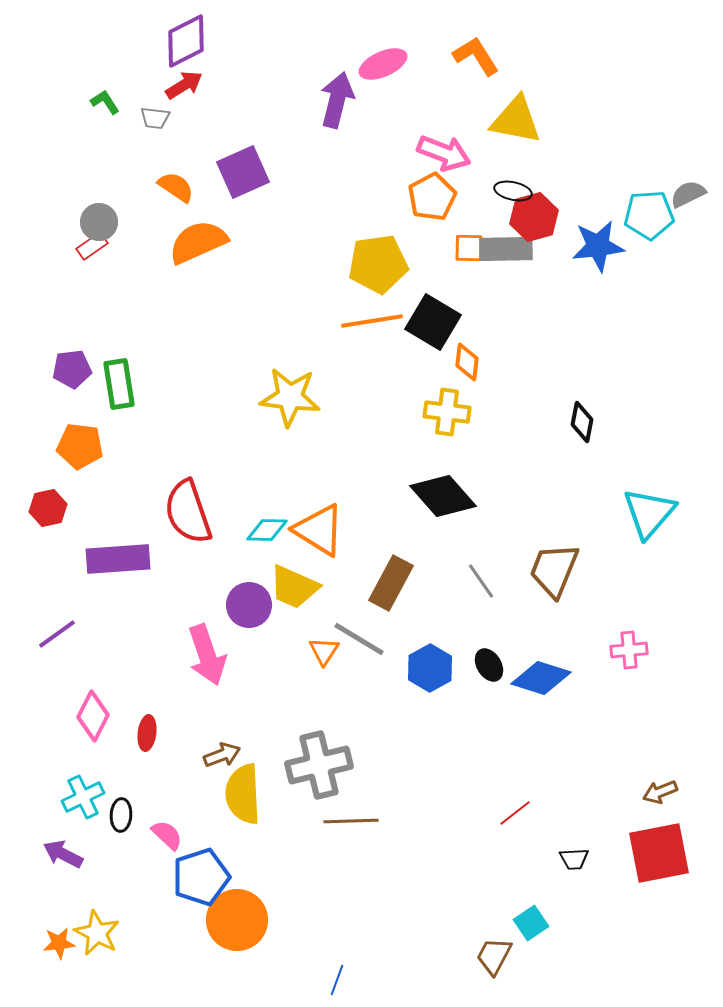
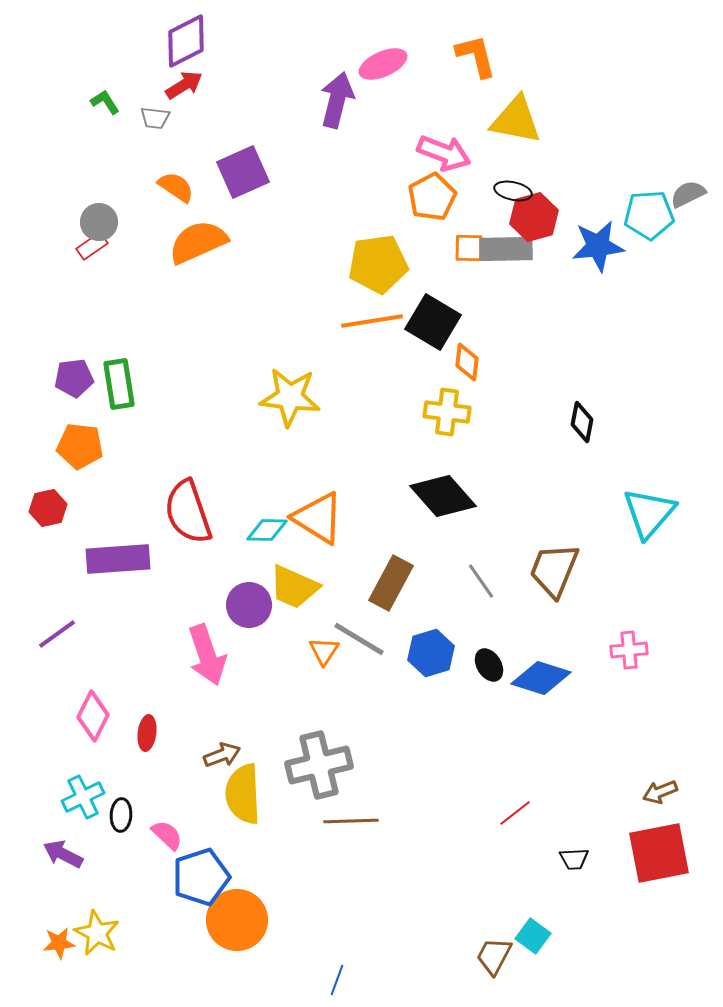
orange L-shape at (476, 56): rotated 18 degrees clockwise
purple pentagon at (72, 369): moved 2 px right, 9 px down
orange triangle at (319, 530): moved 1 px left, 12 px up
blue hexagon at (430, 668): moved 1 px right, 15 px up; rotated 12 degrees clockwise
cyan square at (531, 923): moved 2 px right, 13 px down; rotated 20 degrees counterclockwise
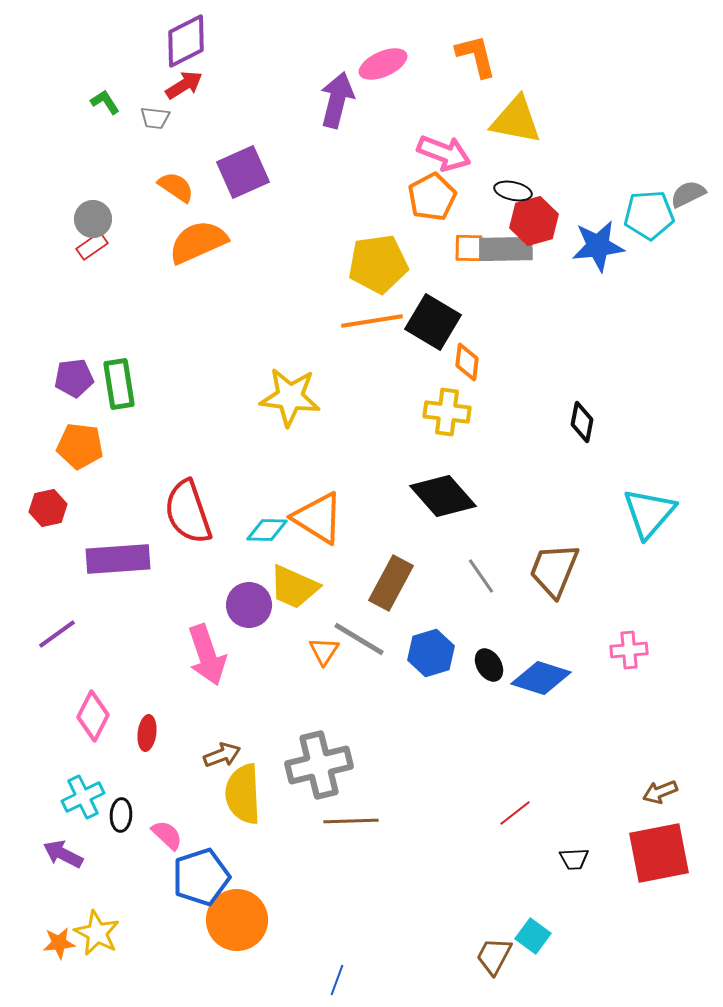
red hexagon at (534, 217): moved 4 px down
gray circle at (99, 222): moved 6 px left, 3 px up
gray line at (481, 581): moved 5 px up
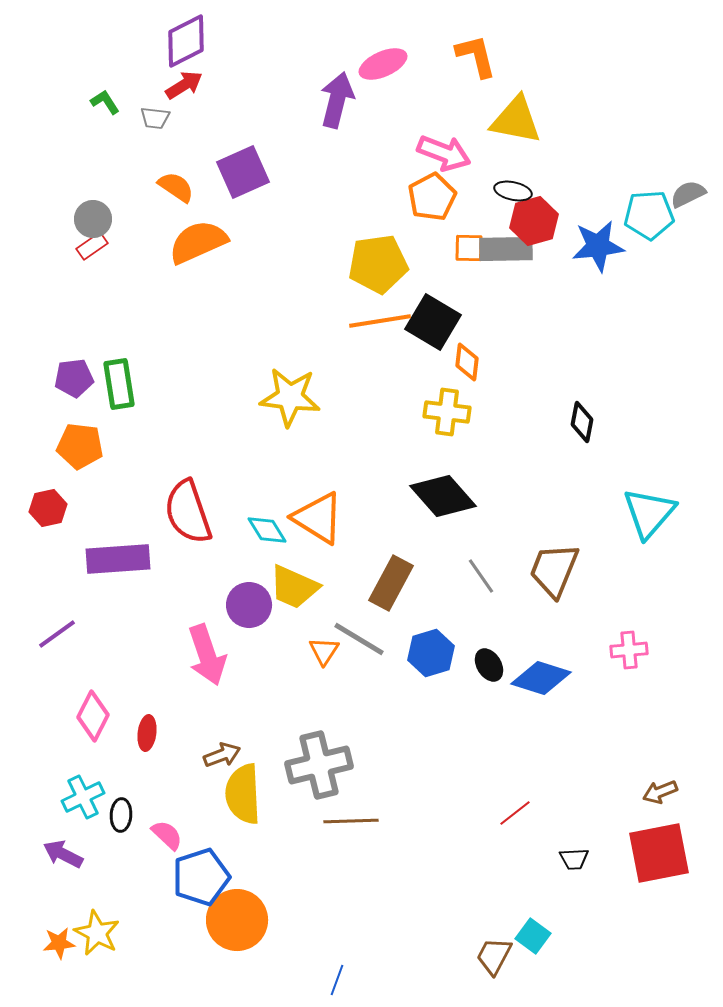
orange line at (372, 321): moved 8 px right
cyan diamond at (267, 530): rotated 57 degrees clockwise
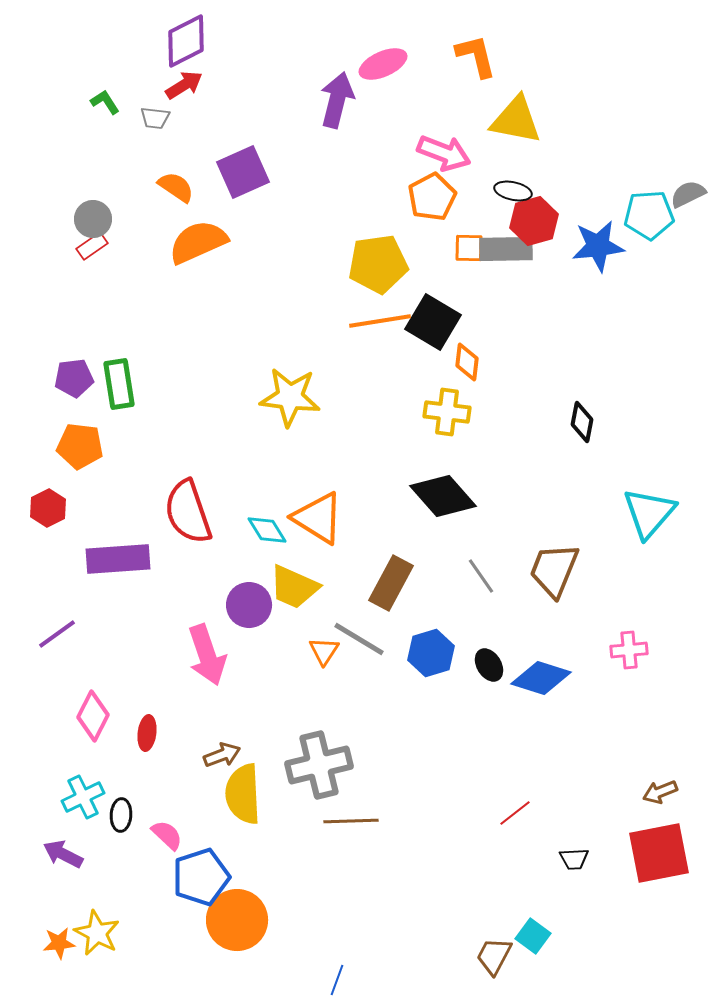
red hexagon at (48, 508): rotated 15 degrees counterclockwise
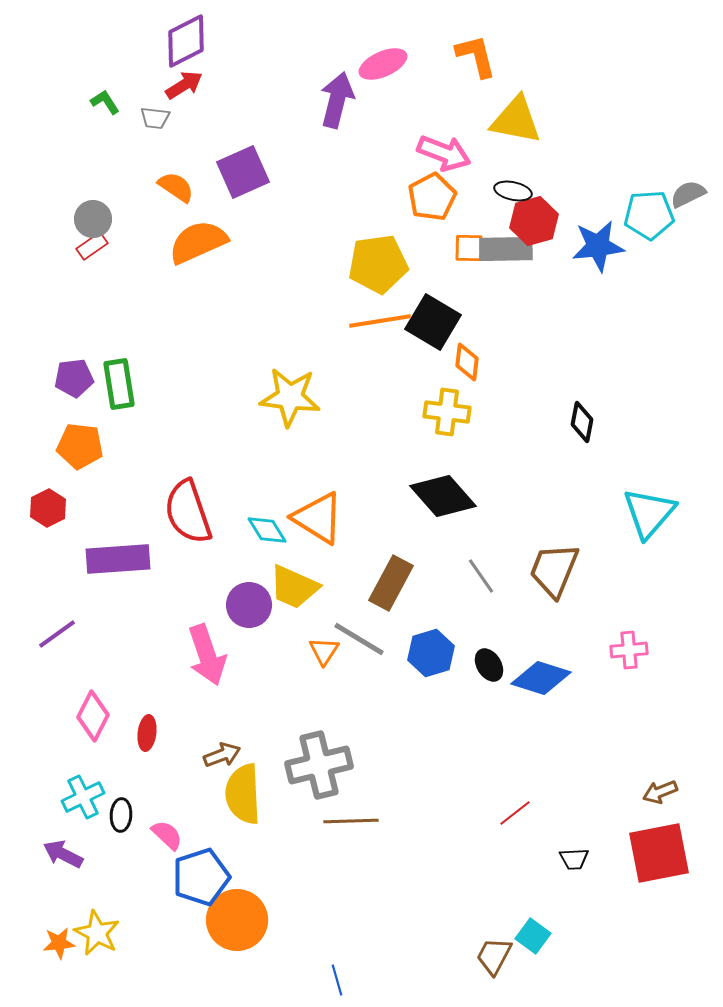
blue line at (337, 980): rotated 36 degrees counterclockwise
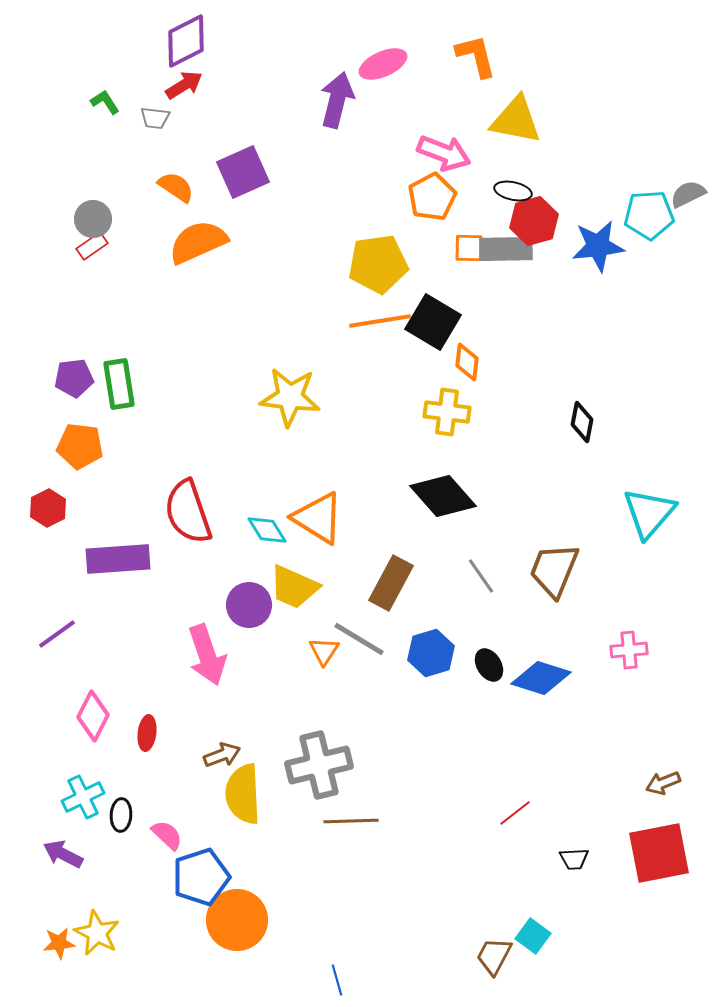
brown arrow at (660, 792): moved 3 px right, 9 px up
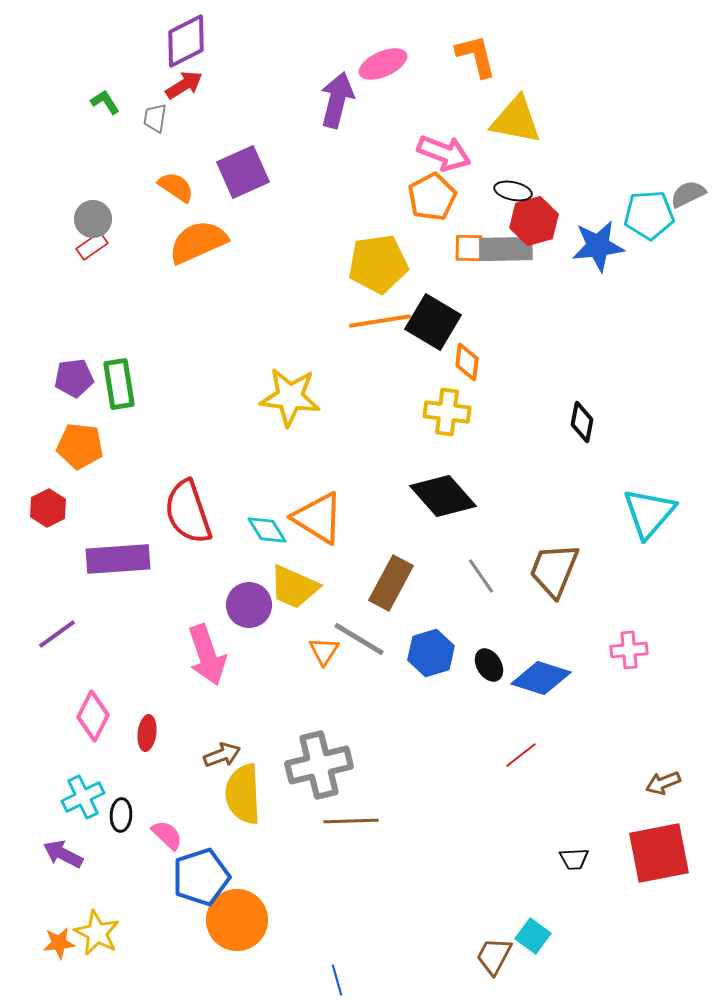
gray trapezoid at (155, 118): rotated 92 degrees clockwise
red line at (515, 813): moved 6 px right, 58 px up
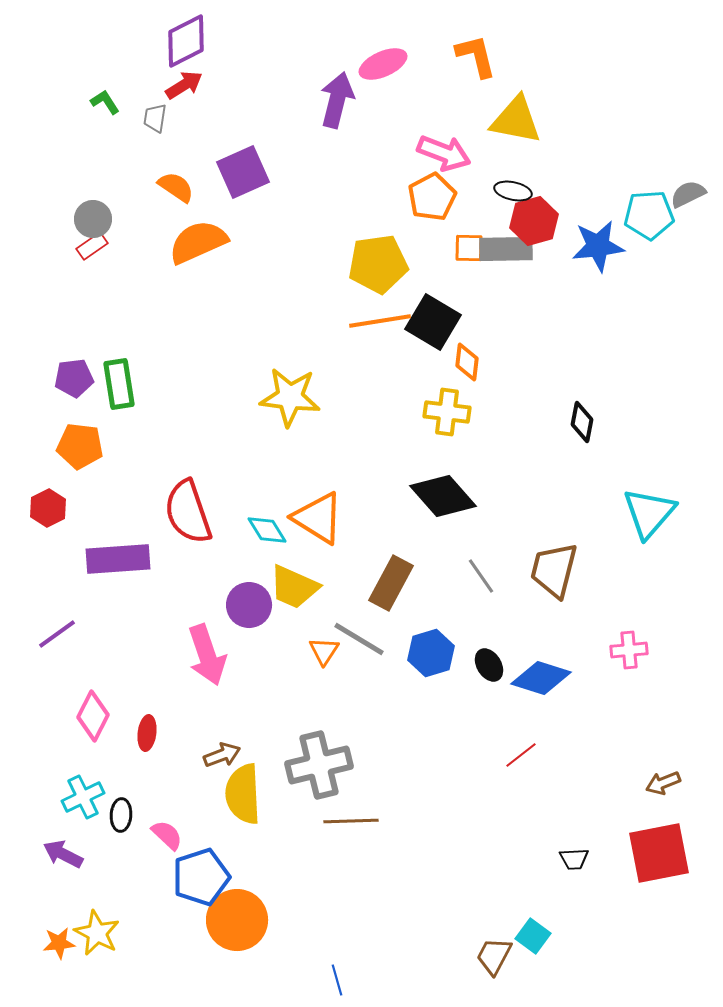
brown trapezoid at (554, 570): rotated 8 degrees counterclockwise
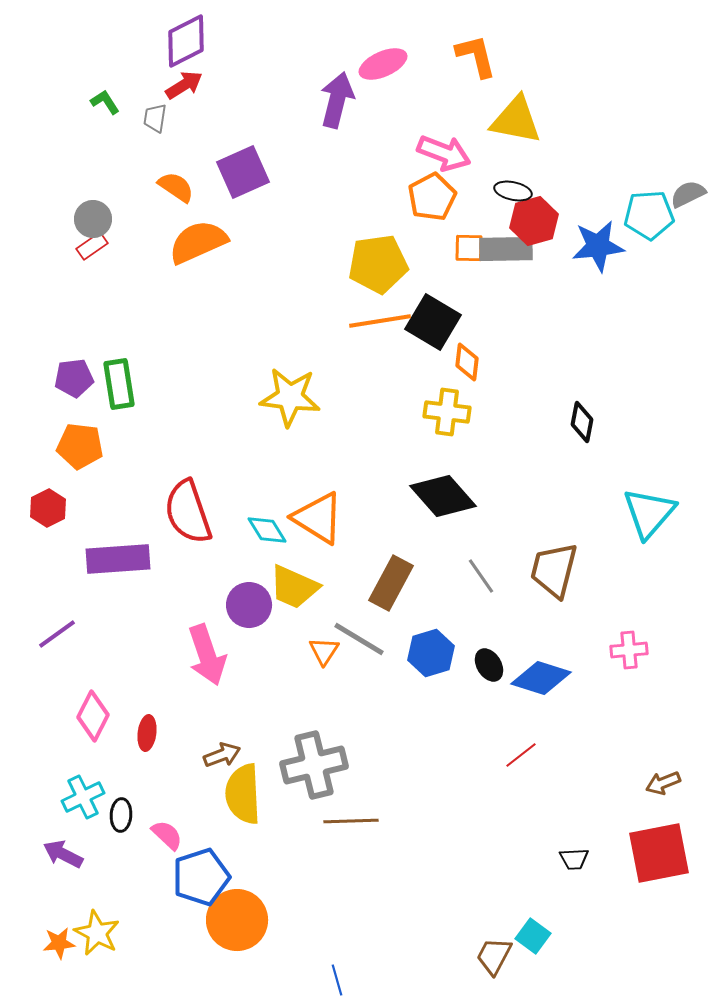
gray cross at (319, 765): moved 5 px left
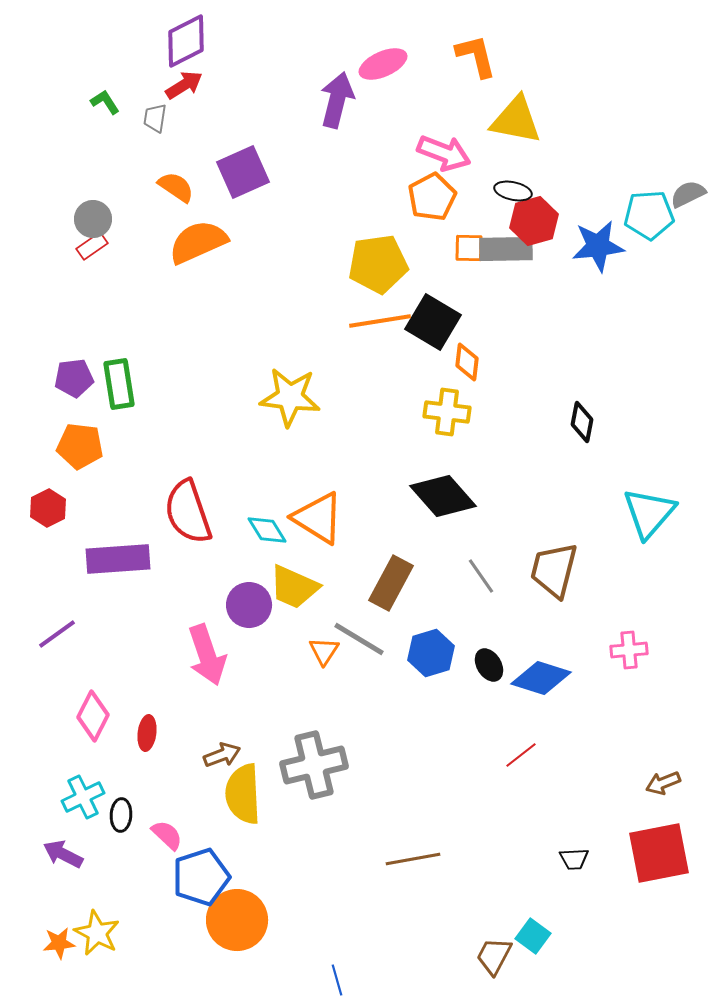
brown line at (351, 821): moved 62 px right, 38 px down; rotated 8 degrees counterclockwise
